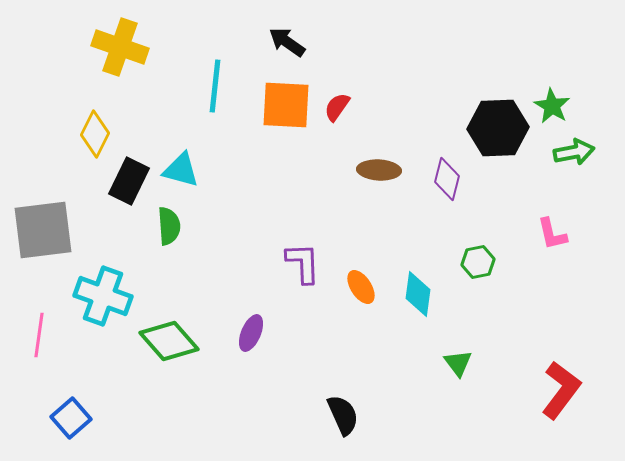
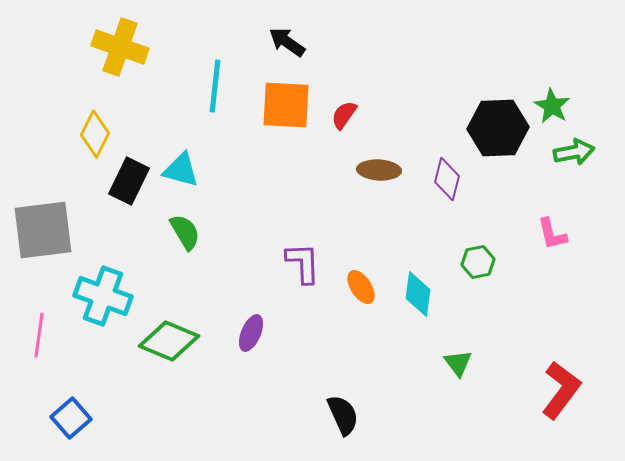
red semicircle: moved 7 px right, 8 px down
green semicircle: moved 16 px right, 6 px down; rotated 27 degrees counterclockwise
green diamond: rotated 26 degrees counterclockwise
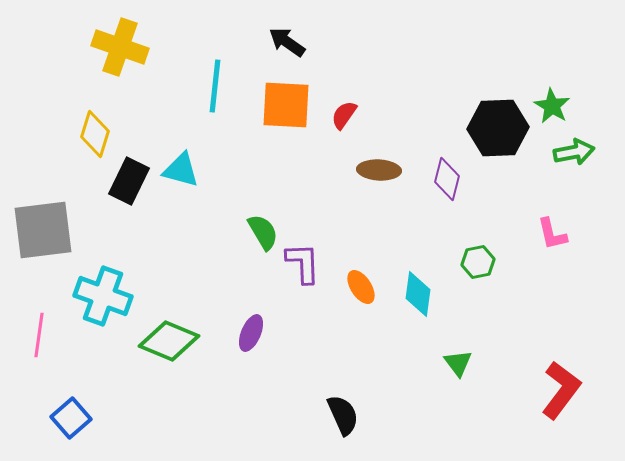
yellow diamond: rotated 9 degrees counterclockwise
green semicircle: moved 78 px right
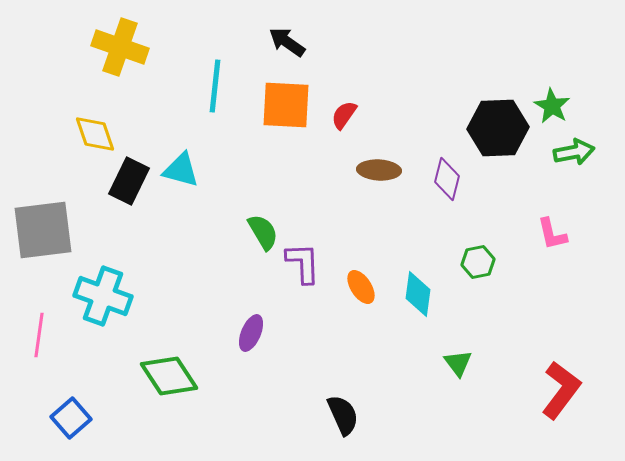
yellow diamond: rotated 36 degrees counterclockwise
green diamond: moved 35 px down; rotated 34 degrees clockwise
